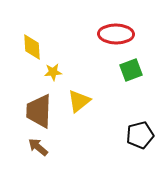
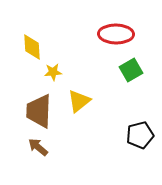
green square: rotated 10 degrees counterclockwise
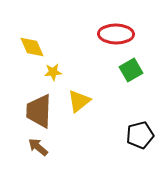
yellow diamond: rotated 20 degrees counterclockwise
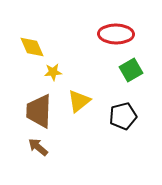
black pentagon: moved 17 px left, 19 px up
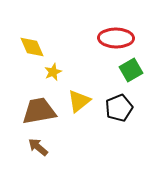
red ellipse: moved 4 px down
yellow star: rotated 18 degrees counterclockwise
brown trapezoid: rotated 78 degrees clockwise
black pentagon: moved 4 px left, 8 px up; rotated 8 degrees counterclockwise
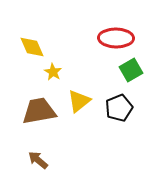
yellow star: rotated 18 degrees counterclockwise
brown arrow: moved 13 px down
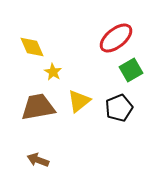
red ellipse: rotated 40 degrees counterclockwise
brown trapezoid: moved 1 px left, 4 px up
brown arrow: rotated 20 degrees counterclockwise
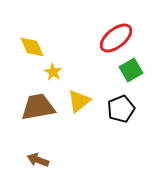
black pentagon: moved 2 px right, 1 px down
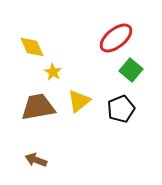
green square: rotated 20 degrees counterclockwise
brown arrow: moved 2 px left
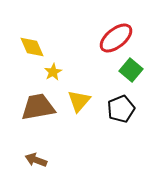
yellow star: rotated 12 degrees clockwise
yellow triangle: rotated 10 degrees counterclockwise
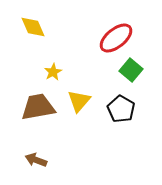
yellow diamond: moved 1 px right, 20 px up
black pentagon: rotated 20 degrees counterclockwise
